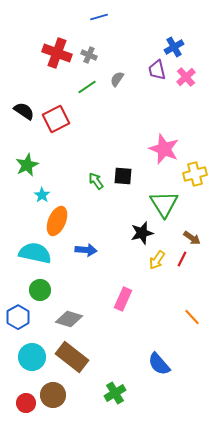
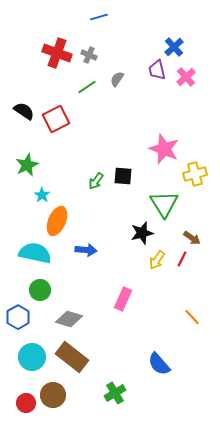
blue cross: rotated 12 degrees counterclockwise
green arrow: rotated 108 degrees counterclockwise
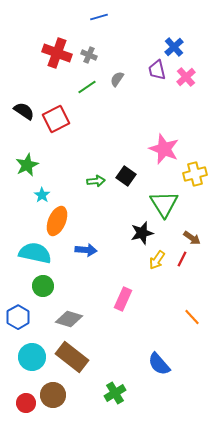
black square: moved 3 px right; rotated 30 degrees clockwise
green arrow: rotated 132 degrees counterclockwise
green circle: moved 3 px right, 4 px up
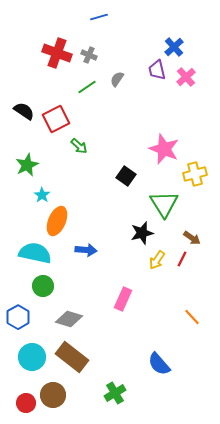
green arrow: moved 17 px left, 35 px up; rotated 48 degrees clockwise
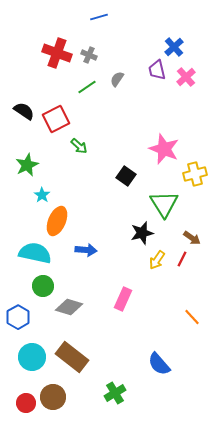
gray diamond: moved 12 px up
brown circle: moved 2 px down
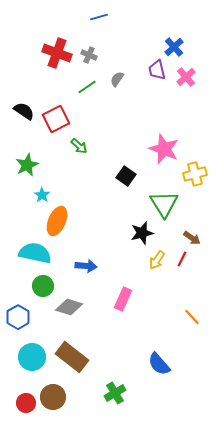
blue arrow: moved 16 px down
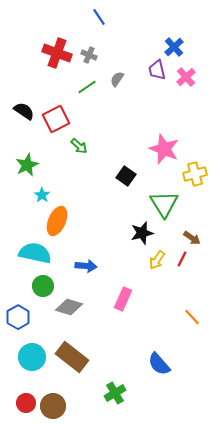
blue line: rotated 72 degrees clockwise
brown circle: moved 9 px down
